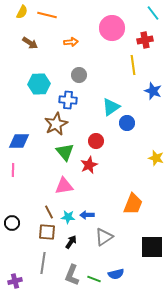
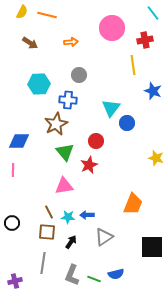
cyan triangle: moved 1 px down; rotated 18 degrees counterclockwise
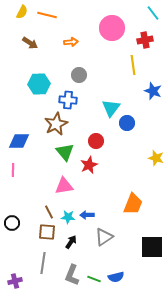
blue semicircle: moved 3 px down
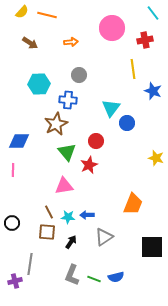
yellow semicircle: rotated 16 degrees clockwise
yellow line: moved 4 px down
green triangle: moved 2 px right
gray line: moved 13 px left, 1 px down
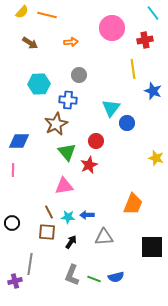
gray triangle: rotated 30 degrees clockwise
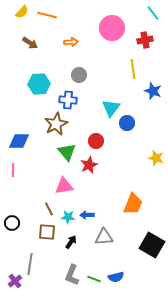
brown line: moved 3 px up
black square: moved 2 px up; rotated 30 degrees clockwise
purple cross: rotated 24 degrees counterclockwise
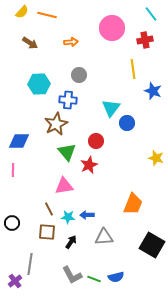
cyan line: moved 2 px left, 1 px down
gray L-shape: rotated 50 degrees counterclockwise
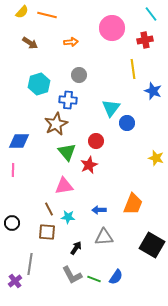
cyan hexagon: rotated 15 degrees counterclockwise
blue arrow: moved 12 px right, 5 px up
black arrow: moved 5 px right, 6 px down
blue semicircle: rotated 42 degrees counterclockwise
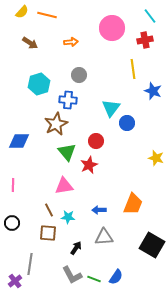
cyan line: moved 1 px left, 2 px down
pink line: moved 15 px down
brown line: moved 1 px down
brown square: moved 1 px right, 1 px down
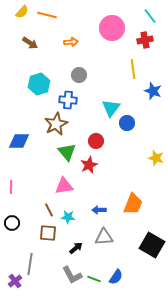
pink line: moved 2 px left, 2 px down
black arrow: rotated 16 degrees clockwise
